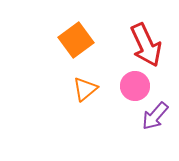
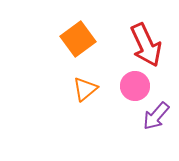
orange square: moved 2 px right, 1 px up
purple arrow: moved 1 px right
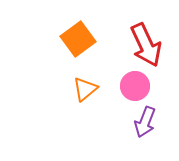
purple arrow: moved 11 px left, 6 px down; rotated 20 degrees counterclockwise
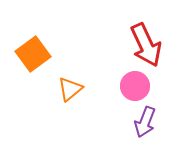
orange square: moved 45 px left, 15 px down
orange triangle: moved 15 px left
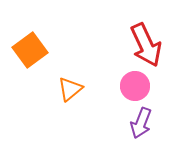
orange square: moved 3 px left, 4 px up
purple arrow: moved 4 px left, 1 px down
